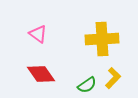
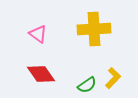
yellow cross: moved 8 px left, 10 px up
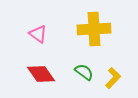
green semicircle: moved 3 px left, 13 px up; rotated 108 degrees counterclockwise
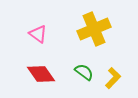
yellow cross: rotated 20 degrees counterclockwise
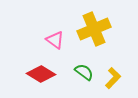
pink triangle: moved 17 px right, 6 px down
red diamond: rotated 24 degrees counterclockwise
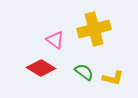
yellow cross: rotated 8 degrees clockwise
red diamond: moved 6 px up
yellow L-shape: rotated 60 degrees clockwise
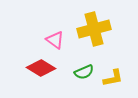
green semicircle: rotated 120 degrees clockwise
yellow L-shape: rotated 25 degrees counterclockwise
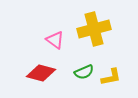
red diamond: moved 5 px down; rotated 16 degrees counterclockwise
yellow L-shape: moved 2 px left, 1 px up
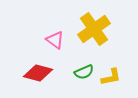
yellow cross: rotated 20 degrees counterclockwise
red diamond: moved 3 px left
